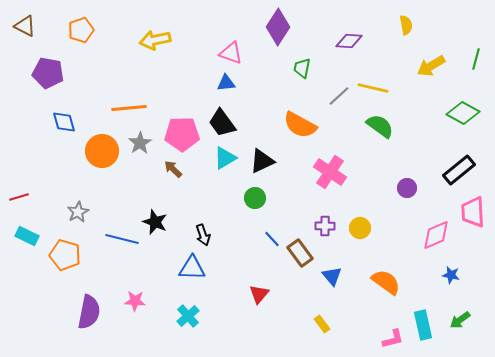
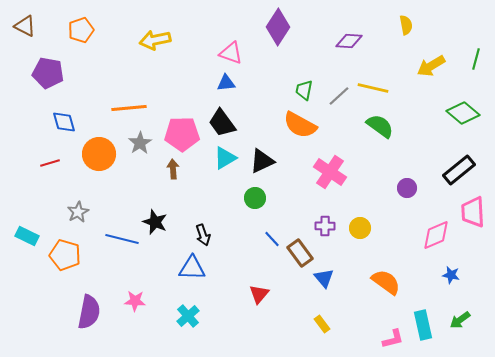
green trapezoid at (302, 68): moved 2 px right, 22 px down
green diamond at (463, 113): rotated 12 degrees clockwise
orange circle at (102, 151): moved 3 px left, 3 px down
brown arrow at (173, 169): rotated 42 degrees clockwise
red line at (19, 197): moved 31 px right, 34 px up
blue triangle at (332, 276): moved 8 px left, 2 px down
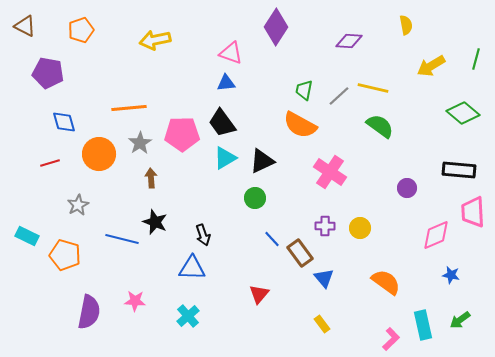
purple diamond at (278, 27): moved 2 px left
brown arrow at (173, 169): moved 22 px left, 9 px down
black rectangle at (459, 170): rotated 44 degrees clockwise
gray star at (78, 212): moved 7 px up
pink L-shape at (393, 339): moved 2 px left; rotated 30 degrees counterclockwise
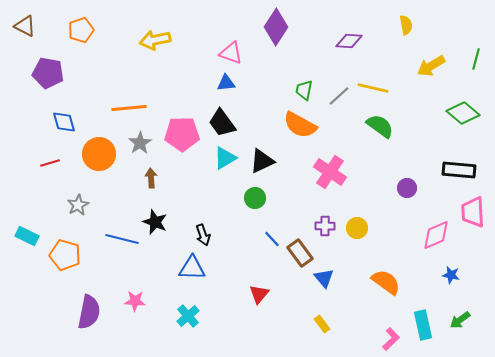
yellow circle at (360, 228): moved 3 px left
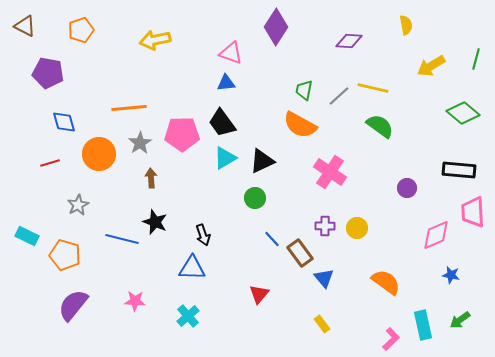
purple semicircle at (89, 312): moved 16 px left, 7 px up; rotated 152 degrees counterclockwise
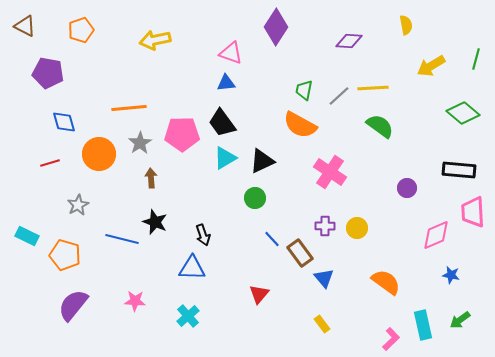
yellow line at (373, 88): rotated 16 degrees counterclockwise
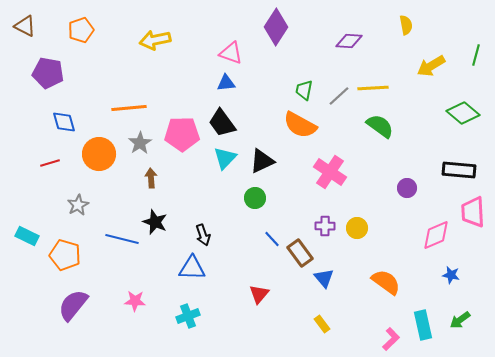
green line at (476, 59): moved 4 px up
cyan triangle at (225, 158): rotated 15 degrees counterclockwise
cyan cross at (188, 316): rotated 20 degrees clockwise
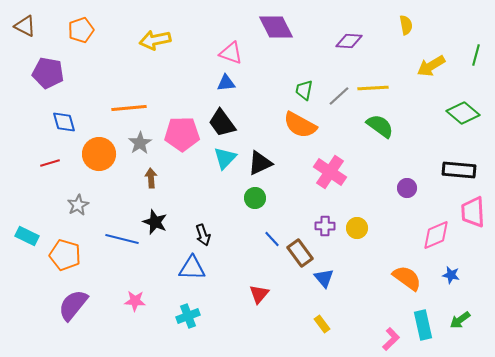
purple diamond at (276, 27): rotated 60 degrees counterclockwise
black triangle at (262, 161): moved 2 px left, 2 px down
orange semicircle at (386, 282): moved 21 px right, 4 px up
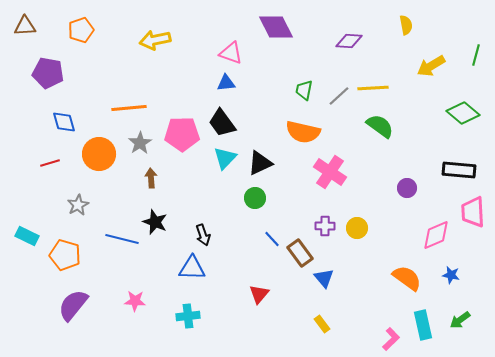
brown triangle at (25, 26): rotated 30 degrees counterclockwise
orange semicircle at (300, 125): moved 3 px right, 7 px down; rotated 16 degrees counterclockwise
cyan cross at (188, 316): rotated 15 degrees clockwise
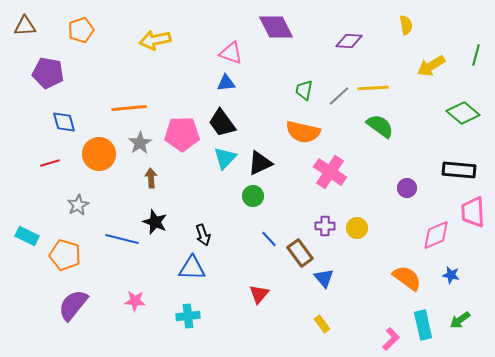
green circle at (255, 198): moved 2 px left, 2 px up
blue line at (272, 239): moved 3 px left
